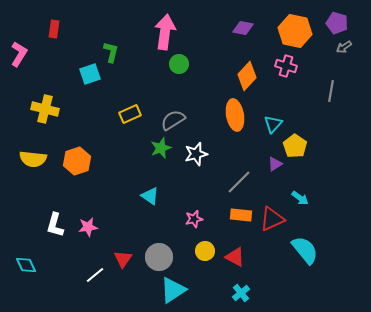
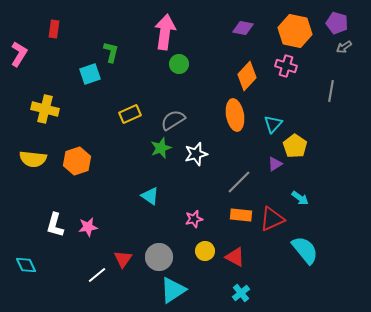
white line at (95, 275): moved 2 px right
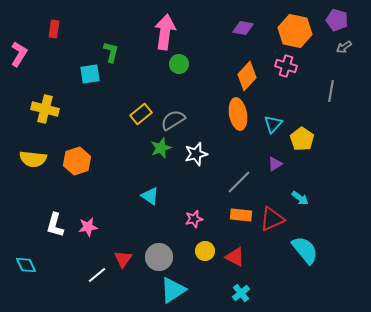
purple pentagon at (337, 23): moved 3 px up
cyan square at (90, 74): rotated 10 degrees clockwise
yellow rectangle at (130, 114): moved 11 px right; rotated 15 degrees counterclockwise
orange ellipse at (235, 115): moved 3 px right, 1 px up
yellow pentagon at (295, 146): moved 7 px right, 7 px up
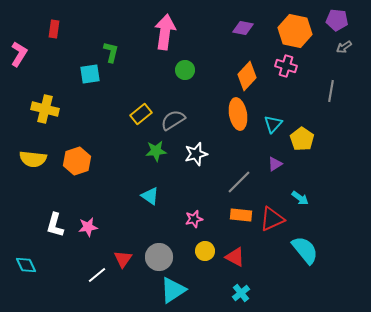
purple pentagon at (337, 20): rotated 10 degrees counterclockwise
green circle at (179, 64): moved 6 px right, 6 px down
green star at (161, 148): moved 5 px left, 3 px down; rotated 15 degrees clockwise
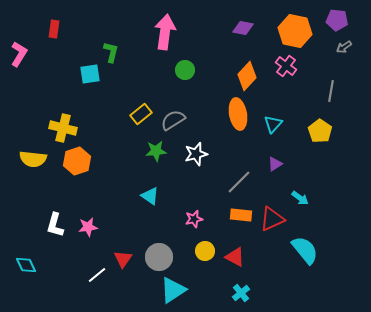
pink cross at (286, 66): rotated 20 degrees clockwise
yellow cross at (45, 109): moved 18 px right, 19 px down
yellow pentagon at (302, 139): moved 18 px right, 8 px up
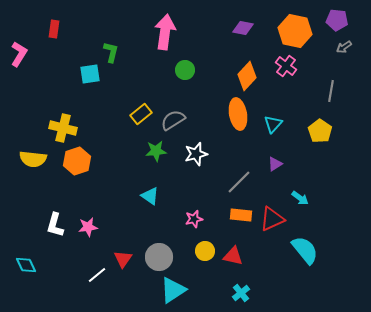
red triangle at (235, 257): moved 2 px left, 1 px up; rotated 15 degrees counterclockwise
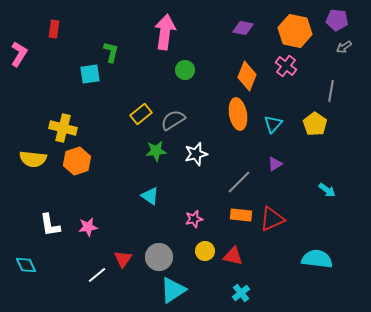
orange diamond at (247, 76): rotated 20 degrees counterclockwise
yellow pentagon at (320, 131): moved 5 px left, 7 px up
cyan arrow at (300, 198): moved 27 px right, 8 px up
white L-shape at (55, 225): moved 5 px left; rotated 25 degrees counterclockwise
cyan semicircle at (305, 250): moved 12 px right, 9 px down; rotated 44 degrees counterclockwise
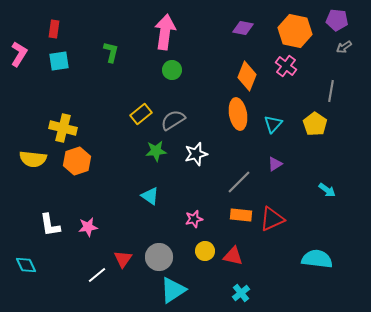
green circle at (185, 70): moved 13 px left
cyan square at (90, 74): moved 31 px left, 13 px up
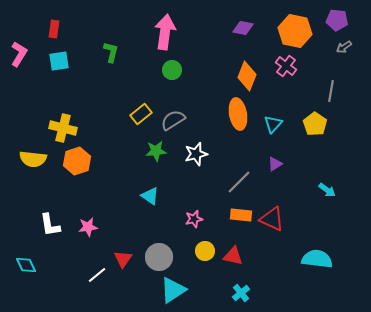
red triangle at (272, 219): rotated 48 degrees clockwise
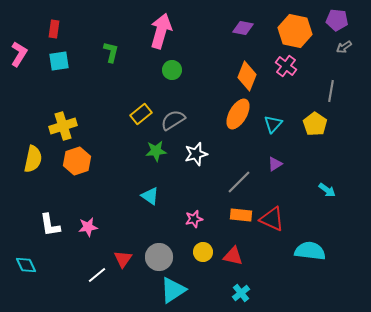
pink arrow at (165, 32): moved 4 px left, 1 px up; rotated 8 degrees clockwise
orange ellipse at (238, 114): rotated 40 degrees clockwise
yellow cross at (63, 128): moved 2 px up; rotated 32 degrees counterclockwise
yellow semicircle at (33, 159): rotated 84 degrees counterclockwise
yellow circle at (205, 251): moved 2 px left, 1 px down
cyan semicircle at (317, 259): moved 7 px left, 8 px up
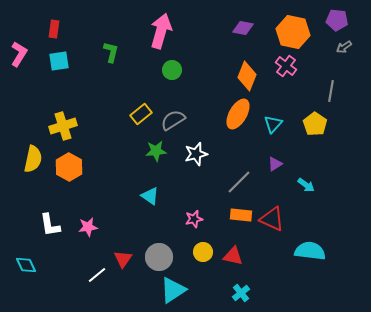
orange hexagon at (295, 31): moved 2 px left, 1 px down
orange hexagon at (77, 161): moved 8 px left, 6 px down; rotated 12 degrees counterclockwise
cyan arrow at (327, 190): moved 21 px left, 5 px up
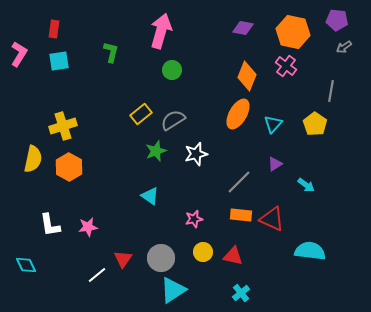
green star at (156, 151): rotated 15 degrees counterclockwise
gray circle at (159, 257): moved 2 px right, 1 px down
